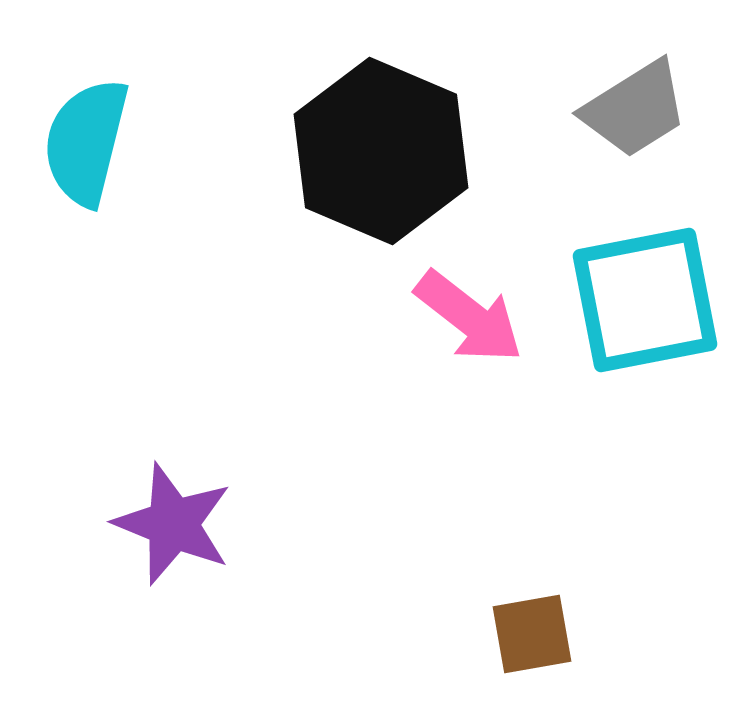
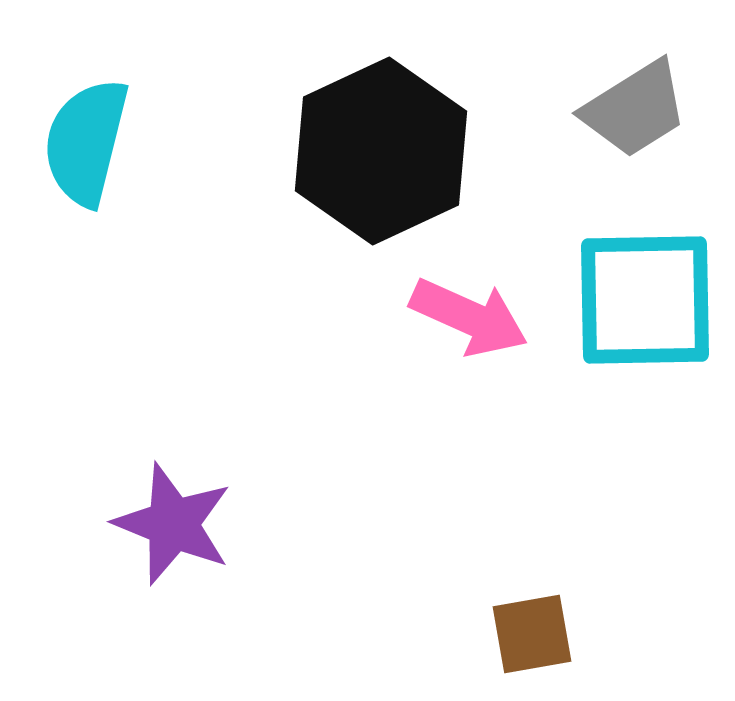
black hexagon: rotated 12 degrees clockwise
cyan square: rotated 10 degrees clockwise
pink arrow: rotated 14 degrees counterclockwise
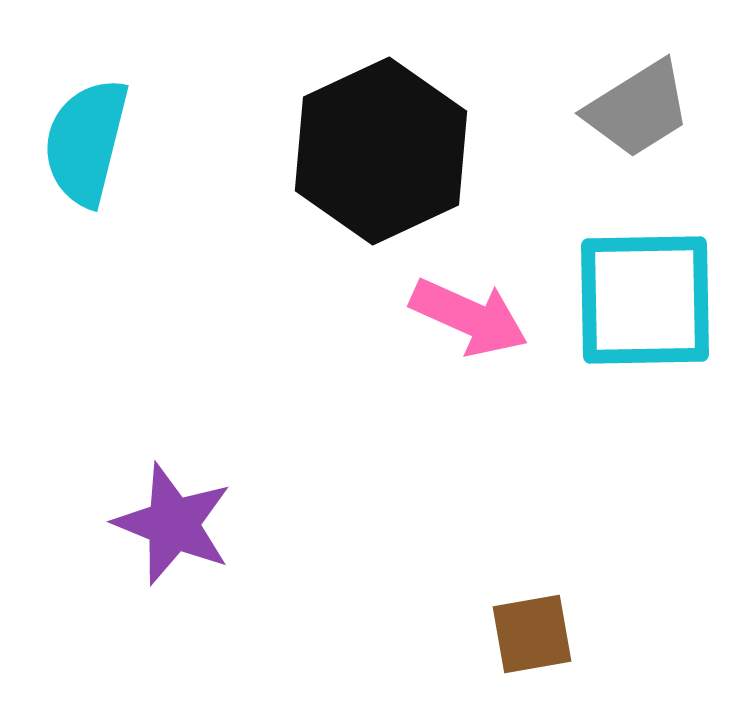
gray trapezoid: moved 3 px right
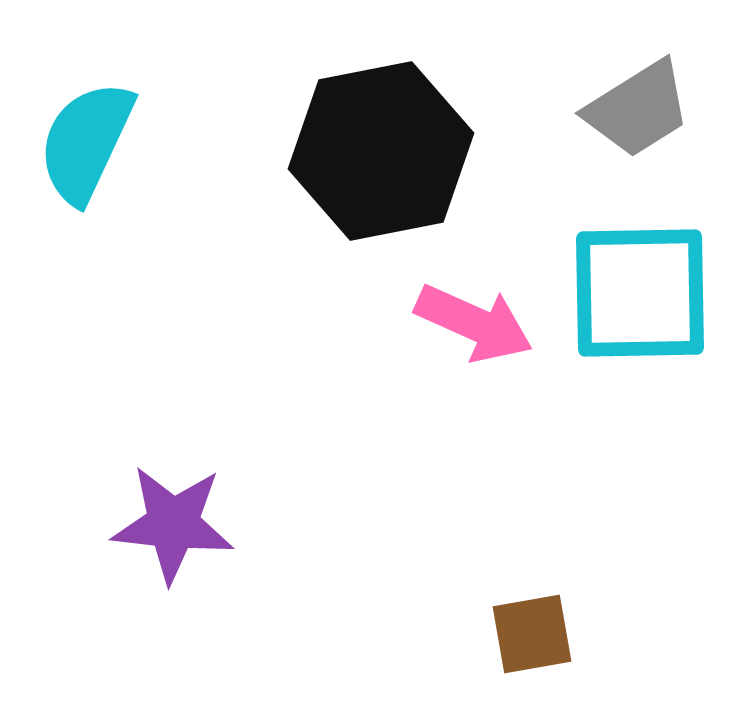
cyan semicircle: rotated 11 degrees clockwise
black hexagon: rotated 14 degrees clockwise
cyan square: moved 5 px left, 7 px up
pink arrow: moved 5 px right, 6 px down
purple star: rotated 16 degrees counterclockwise
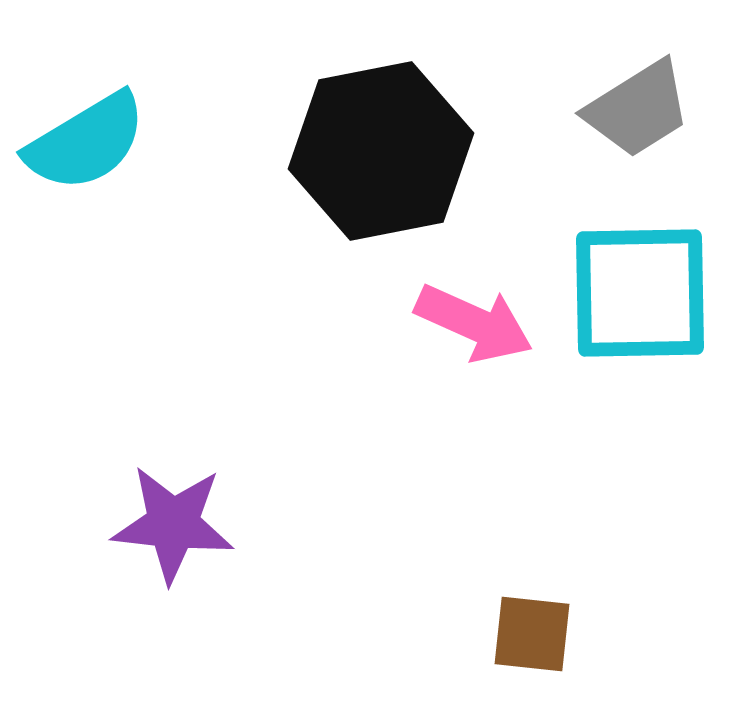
cyan semicircle: rotated 146 degrees counterclockwise
brown square: rotated 16 degrees clockwise
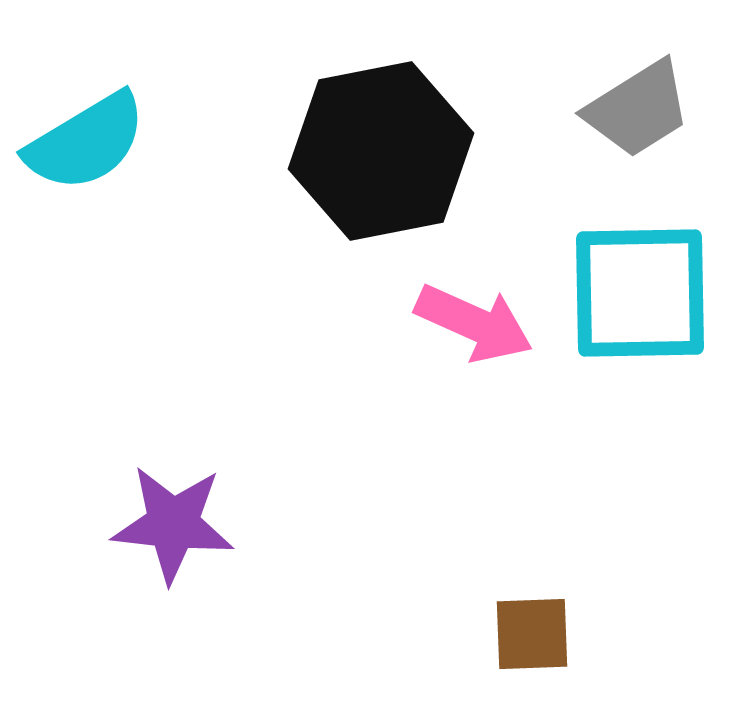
brown square: rotated 8 degrees counterclockwise
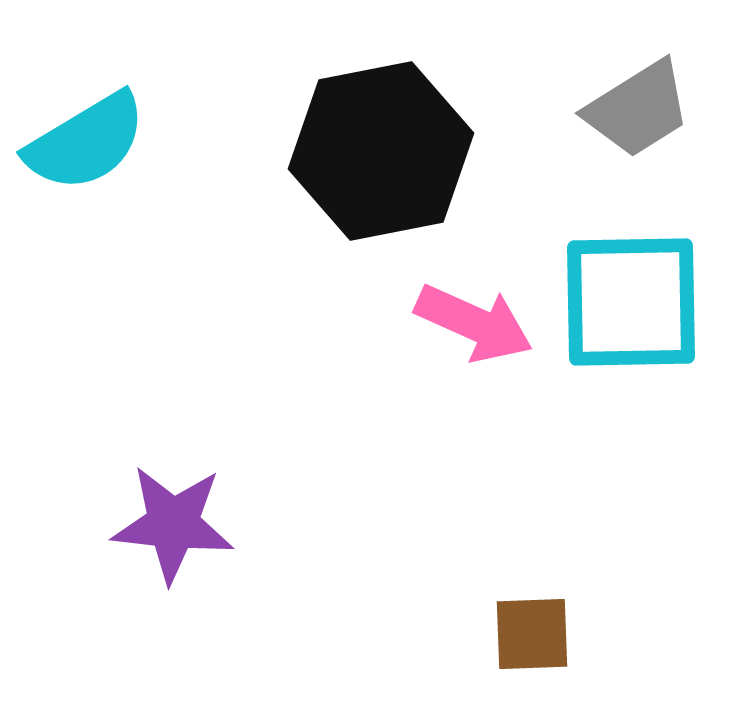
cyan square: moved 9 px left, 9 px down
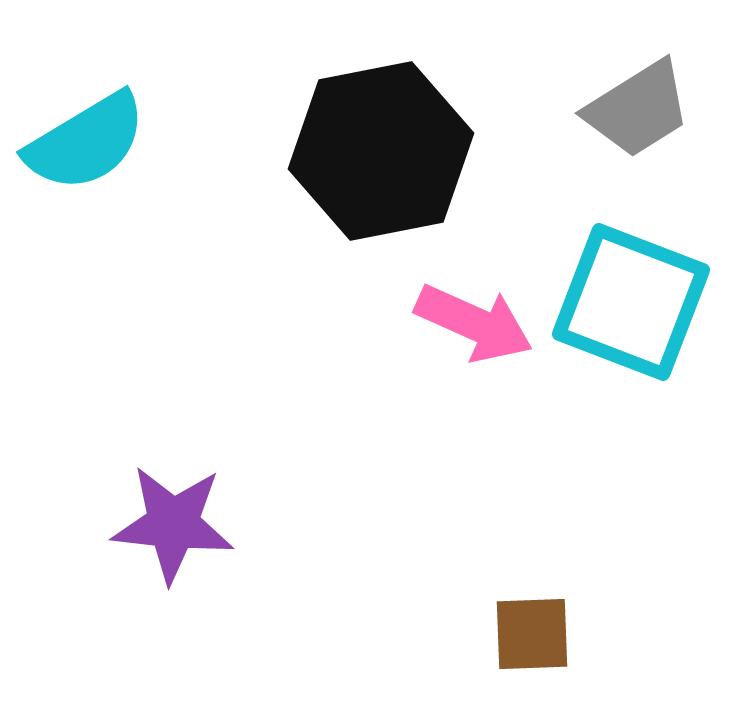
cyan square: rotated 22 degrees clockwise
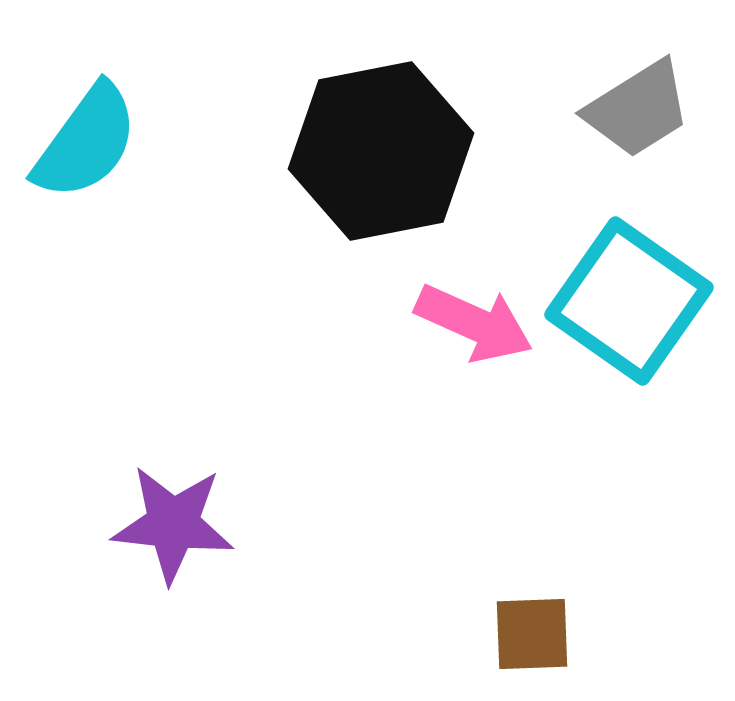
cyan semicircle: rotated 23 degrees counterclockwise
cyan square: moved 2 px left, 1 px up; rotated 14 degrees clockwise
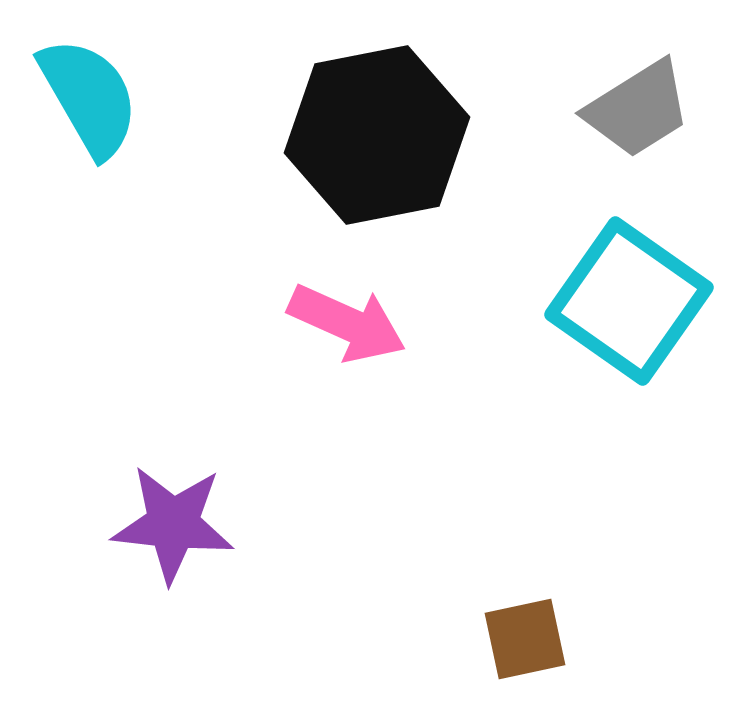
cyan semicircle: moved 3 px right, 45 px up; rotated 66 degrees counterclockwise
black hexagon: moved 4 px left, 16 px up
pink arrow: moved 127 px left
brown square: moved 7 px left, 5 px down; rotated 10 degrees counterclockwise
